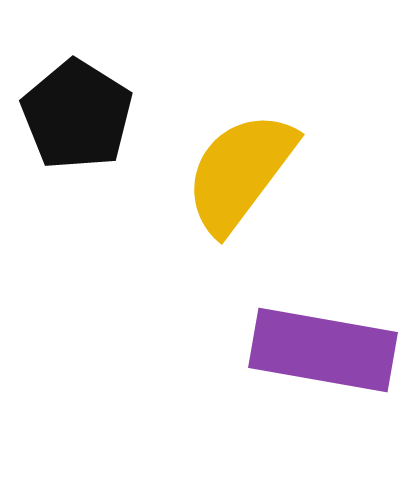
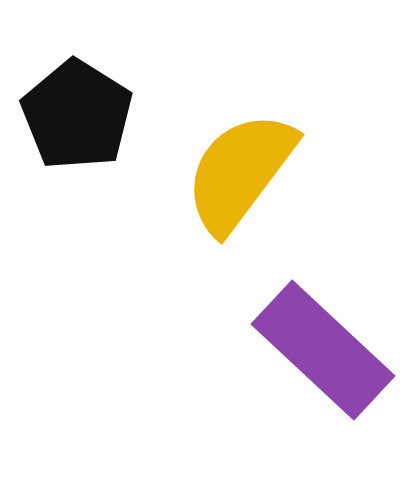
purple rectangle: rotated 33 degrees clockwise
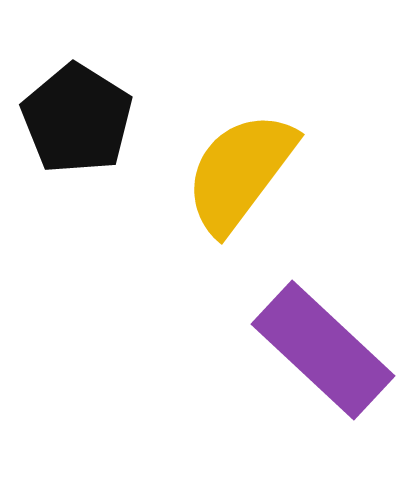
black pentagon: moved 4 px down
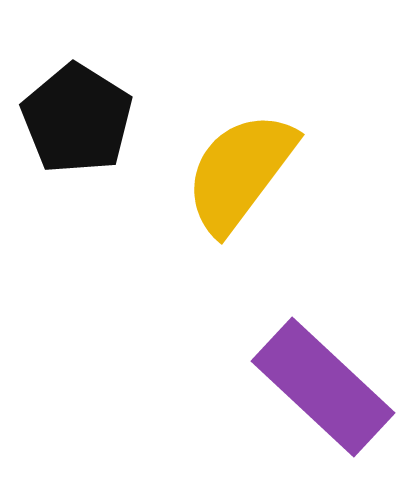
purple rectangle: moved 37 px down
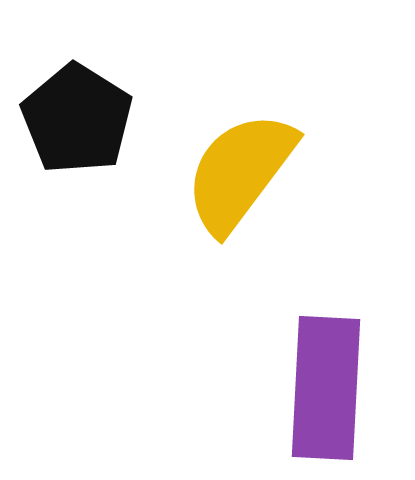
purple rectangle: moved 3 px right, 1 px down; rotated 50 degrees clockwise
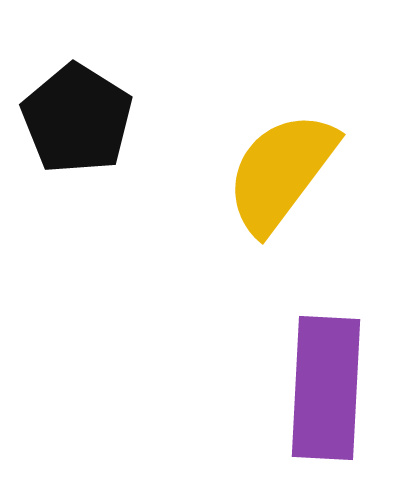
yellow semicircle: moved 41 px right
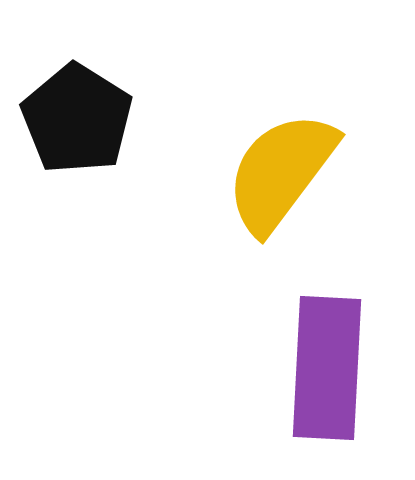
purple rectangle: moved 1 px right, 20 px up
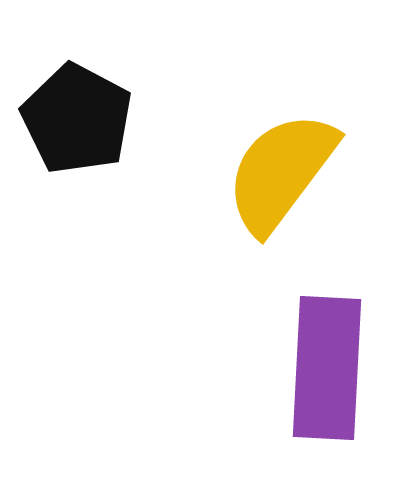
black pentagon: rotated 4 degrees counterclockwise
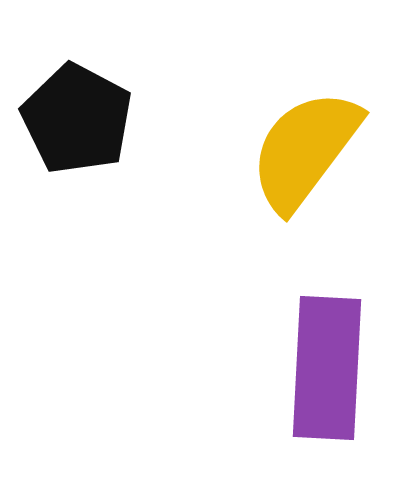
yellow semicircle: moved 24 px right, 22 px up
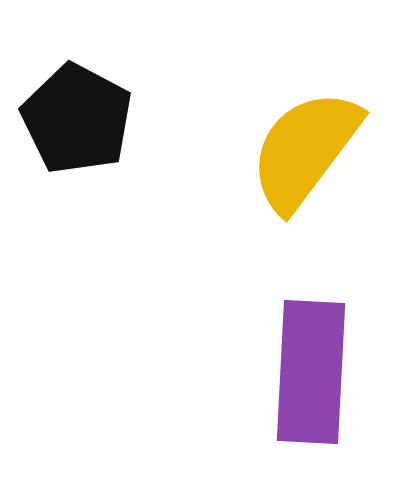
purple rectangle: moved 16 px left, 4 px down
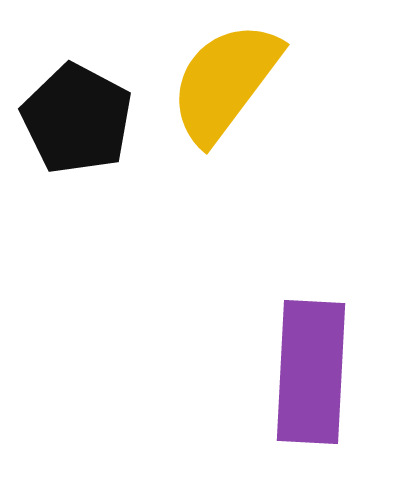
yellow semicircle: moved 80 px left, 68 px up
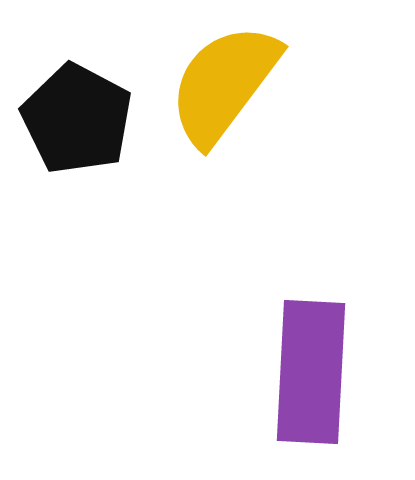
yellow semicircle: moved 1 px left, 2 px down
